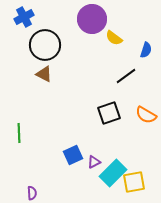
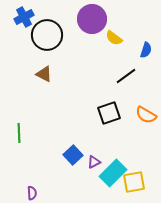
black circle: moved 2 px right, 10 px up
blue square: rotated 18 degrees counterclockwise
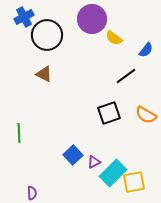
blue semicircle: rotated 21 degrees clockwise
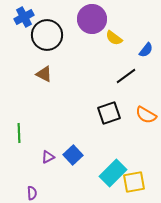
purple triangle: moved 46 px left, 5 px up
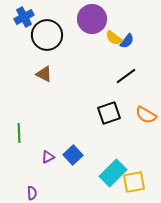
blue semicircle: moved 19 px left, 9 px up
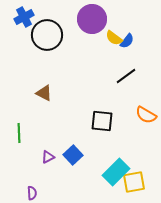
brown triangle: moved 19 px down
black square: moved 7 px left, 8 px down; rotated 25 degrees clockwise
cyan rectangle: moved 3 px right, 1 px up
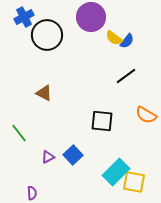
purple circle: moved 1 px left, 2 px up
green line: rotated 36 degrees counterclockwise
yellow square: rotated 20 degrees clockwise
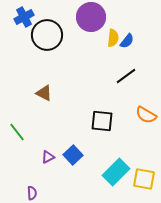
yellow semicircle: moved 1 px left; rotated 120 degrees counterclockwise
green line: moved 2 px left, 1 px up
yellow square: moved 10 px right, 3 px up
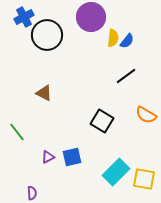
black square: rotated 25 degrees clockwise
blue square: moved 1 px left, 2 px down; rotated 30 degrees clockwise
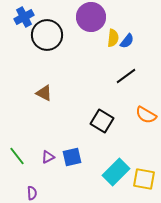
green line: moved 24 px down
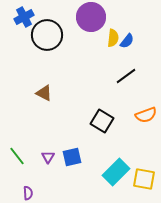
orange semicircle: rotated 50 degrees counterclockwise
purple triangle: rotated 32 degrees counterclockwise
purple semicircle: moved 4 px left
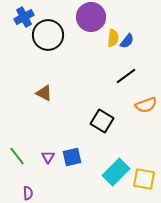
black circle: moved 1 px right
orange semicircle: moved 10 px up
